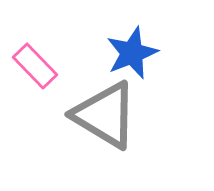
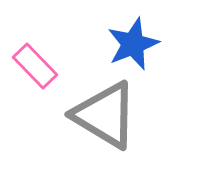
blue star: moved 1 px right, 9 px up
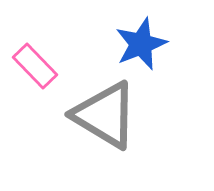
blue star: moved 8 px right
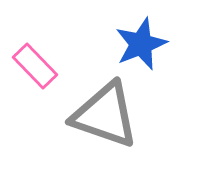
gray triangle: rotated 12 degrees counterclockwise
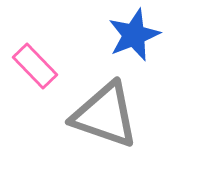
blue star: moved 7 px left, 9 px up
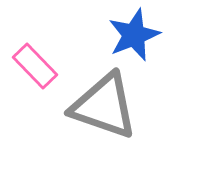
gray triangle: moved 1 px left, 9 px up
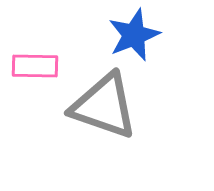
pink rectangle: rotated 45 degrees counterclockwise
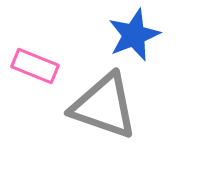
pink rectangle: rotated 21 degrees clockwise
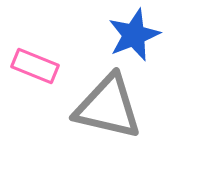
gray triangle: moved 4 px right, 1 px down; rotated 6 degrees counterclockwise
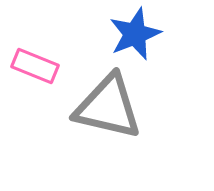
blue star: moved 1 px right, 1 px up
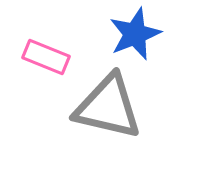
pink rectangle: moved 11 px right, 9 px up
